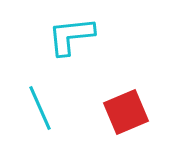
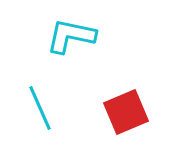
cyan L-shape: rotated 18 degrees clockwise
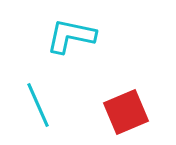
cyan line: moved 2 px left, 3 px up
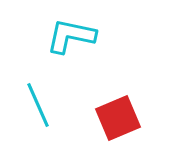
red square: moved 8 px left, 6 px down
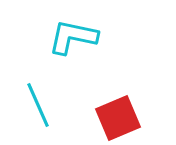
cyan L-shape: moved 2 px right, 1 px down
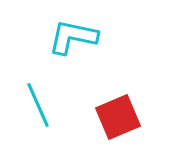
red square: moved 1 px up
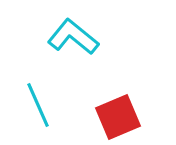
cyan L-shape: rotated 27 degrees clockwise
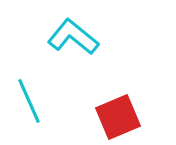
cyan line: moved 9 px left, 4 px up
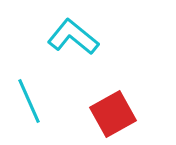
red square: moved 5 px left, 3 px up; rotated 6 degrees counterclockwise
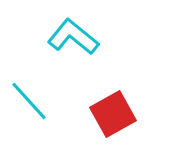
cyan line: rotated 18 degrees counterclockwise
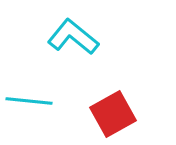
cyan line: rotated 42 degrees counterclockwise
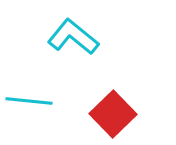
red square: rotated 15 degrees counterclockwise
